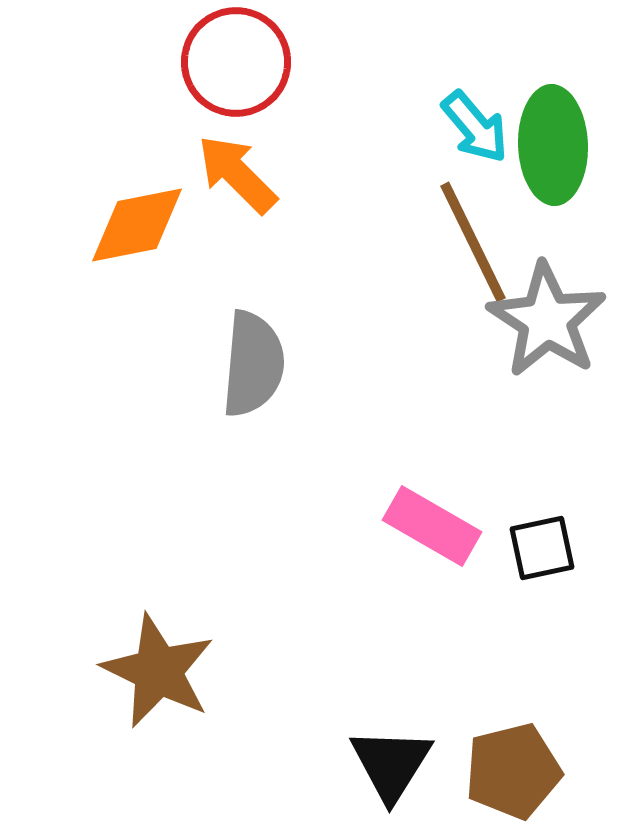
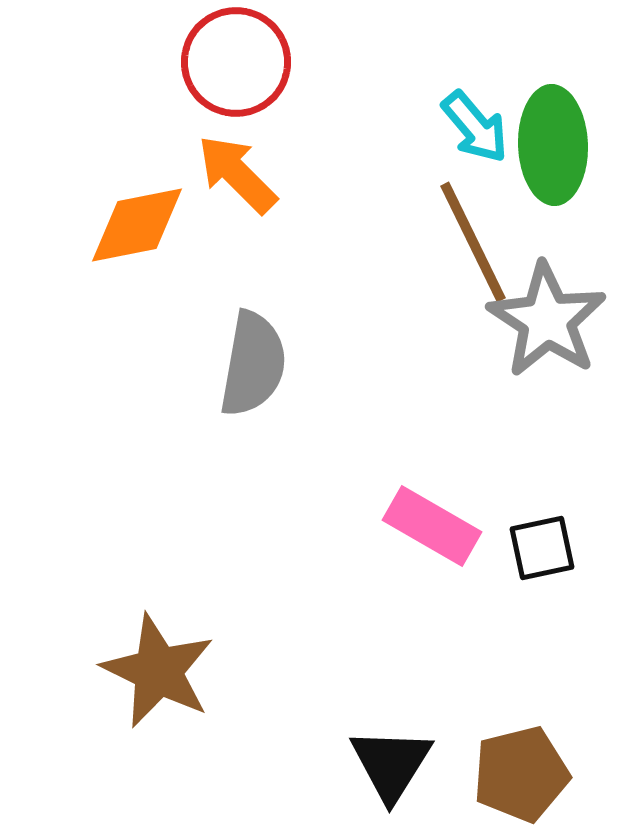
gray semicircle: rotated 5 degrees clockwise
brown pentagon: moved 8 px right, 3 px down
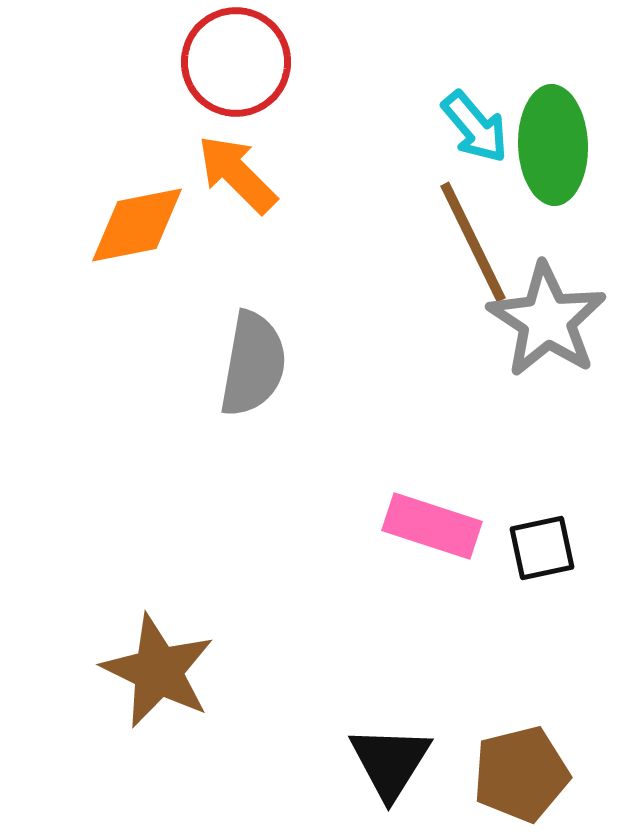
pink rectangle: rotated 12 degrees counterclockwise
black triangle: moved 1 px left, 2 px up
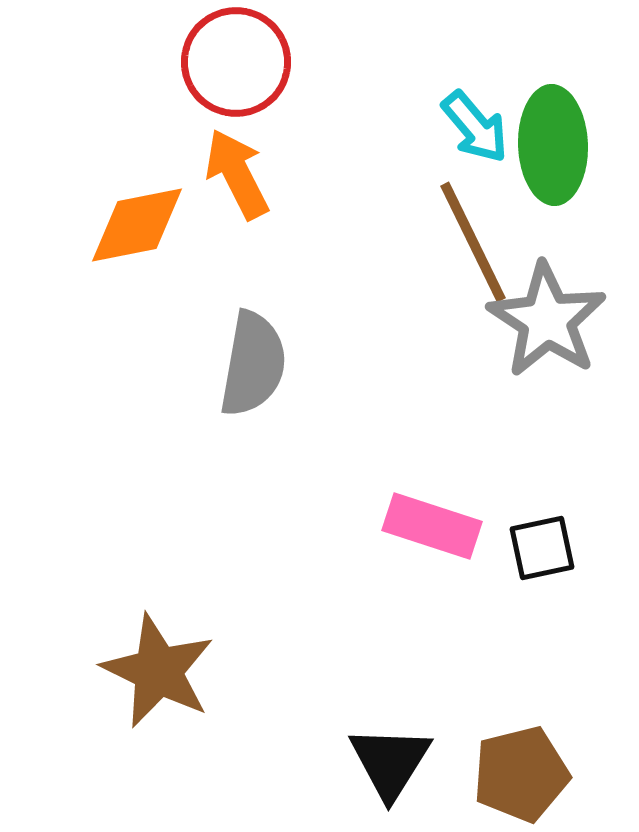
orange arrow: rotated 18 degrees clockwise
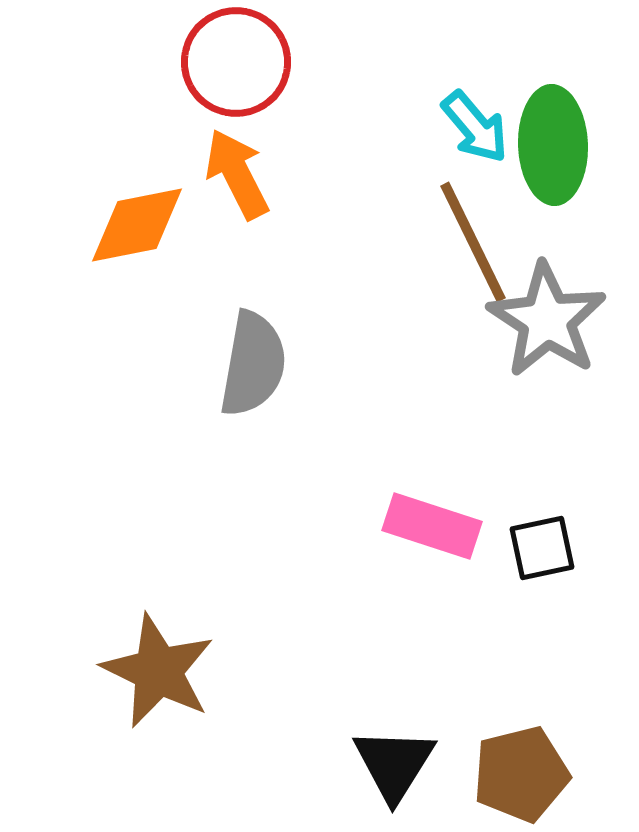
black triangle: moved 4 px right, 2 px down
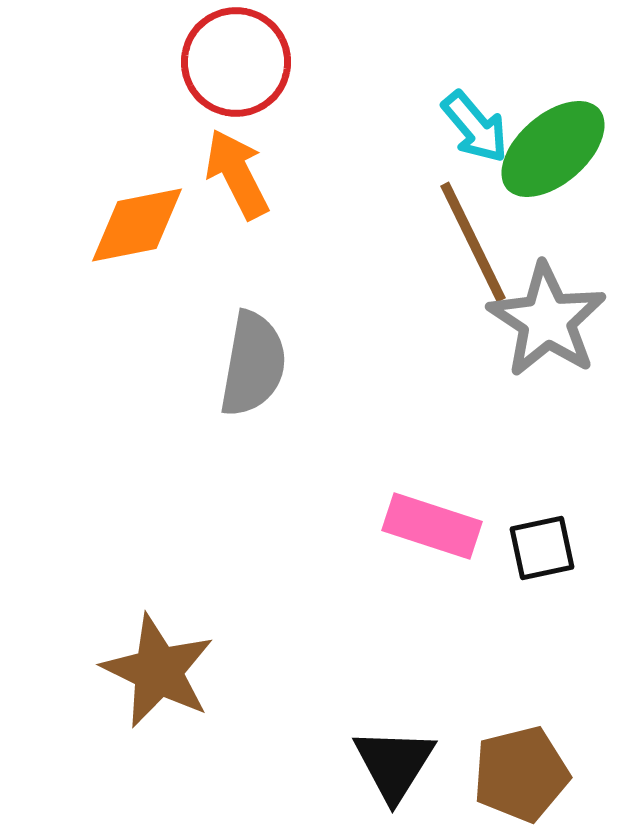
green ellipse: moved 4 px down; rotated 51 degrees clockwise
